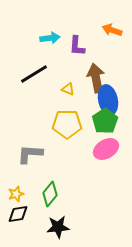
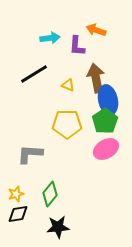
orange arrow: moved 16 px left
yellow triangle: moved 4 px up
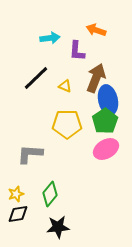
purple L-shape: moved 5 px down
black line: moved 2 px right, 4 px down; rotated 12 degrees counterclockwise
brown arrow: rotated 32 degrees clockwise
yellow triangle: moved 3 px left, 1 px down
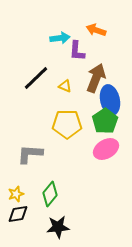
cyan arrow: moved 10 px right
blue ellipse: moved 2 px right
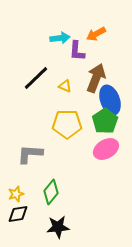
orange arrow: moved 4 px down; rotated 48 degrees counterclockwise
blue ellipse: rotated 8 degrees counterclockwise
green diamond: moved 1 px right, 2 px up
